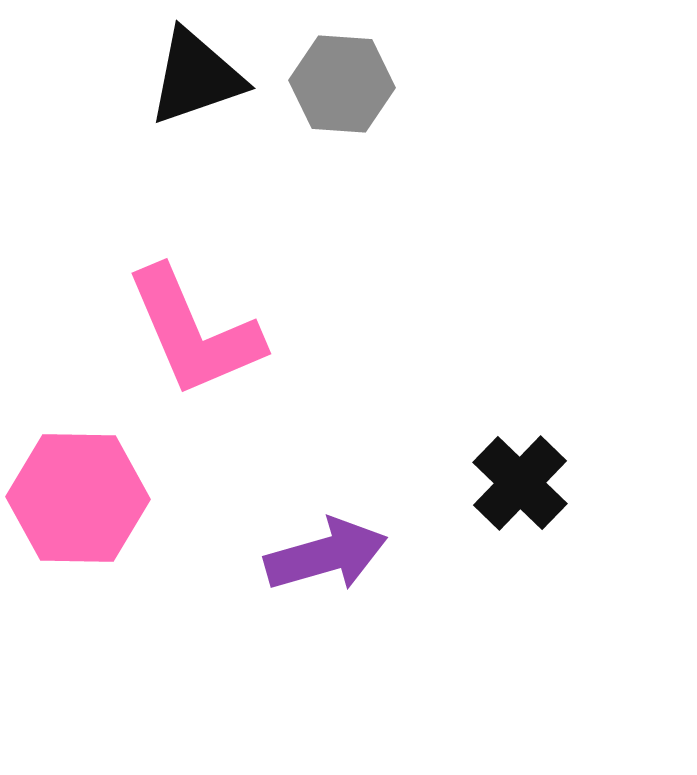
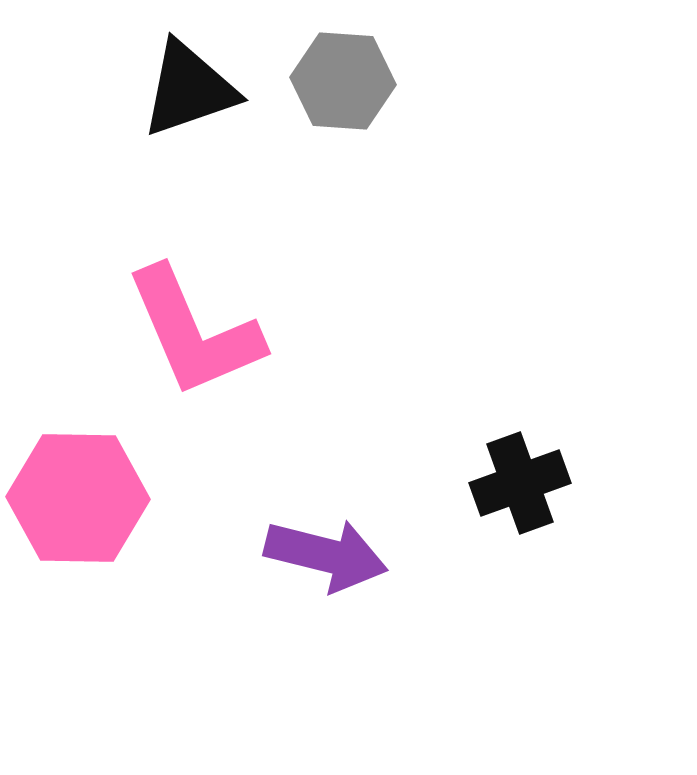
black triangle: moved 7 px left, 12 px down
gray hexagon: moved 1 px right, 3 px up
black cross: rotated 26 degrees clockwise
purple arrow: rotated 30 degrees clockwise
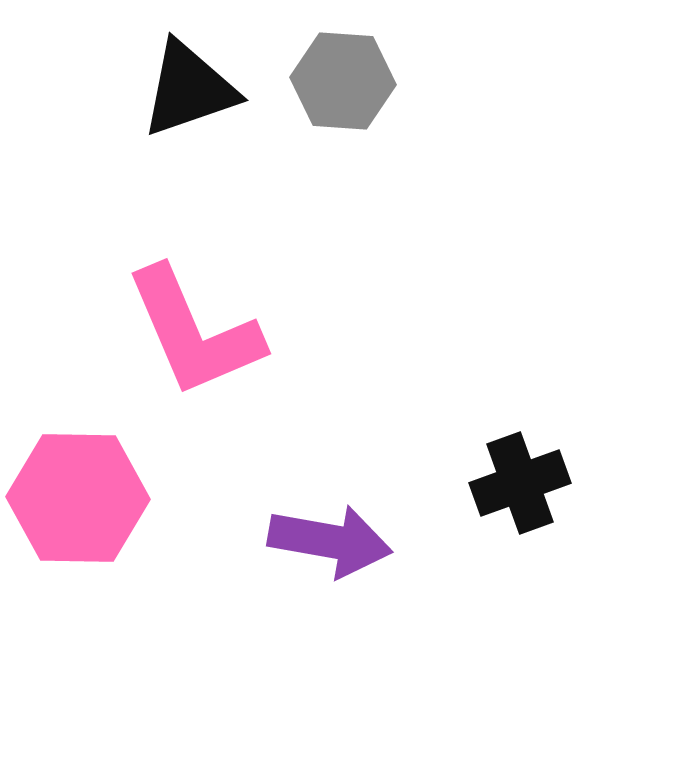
purple arrow: moved 4 px right, 14 px up; rotated 4 degrees counterclockwise
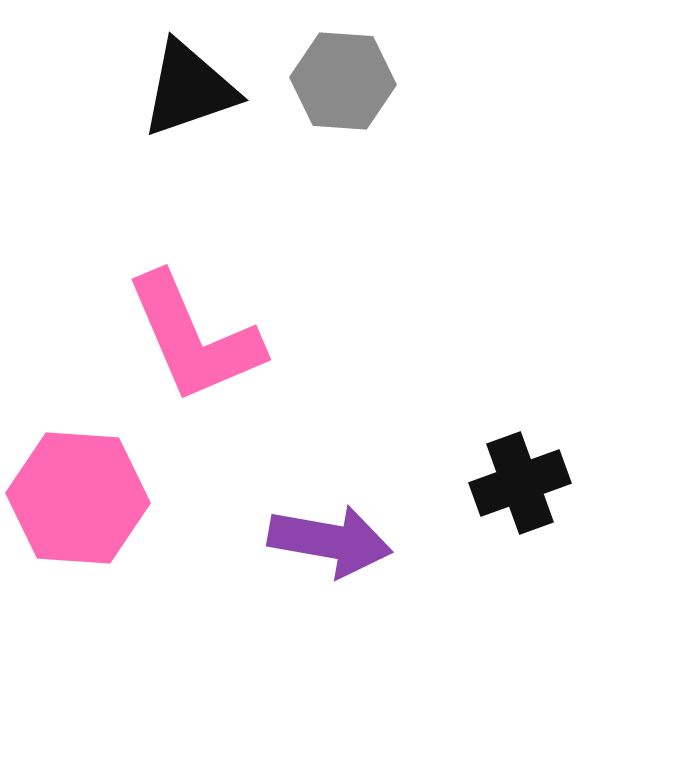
pink L-shape: moved 6 px down
pink hexagon: rotated 3 degrees clockwise
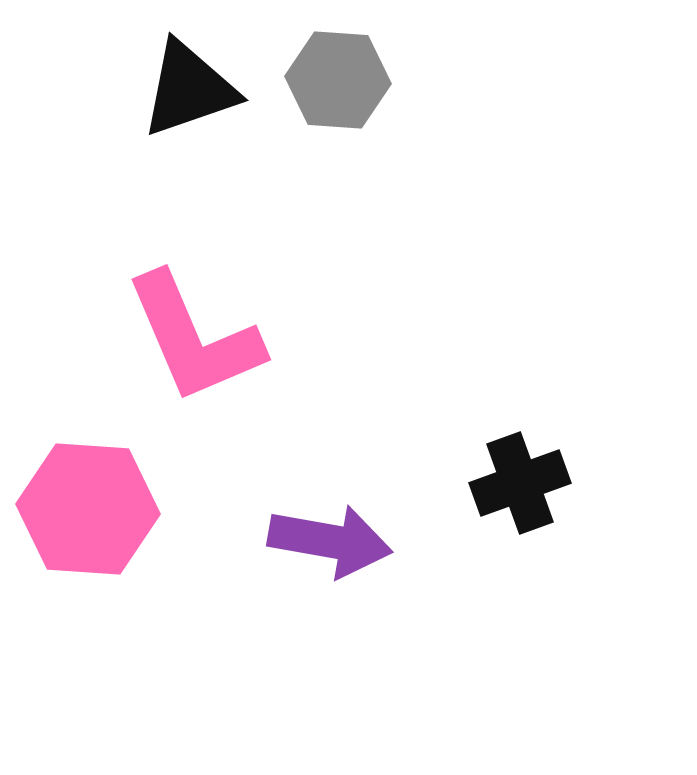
gray hexagon: moved 5 px left, 1 px up
pink hexagon: moved 10 px right, 11 px down
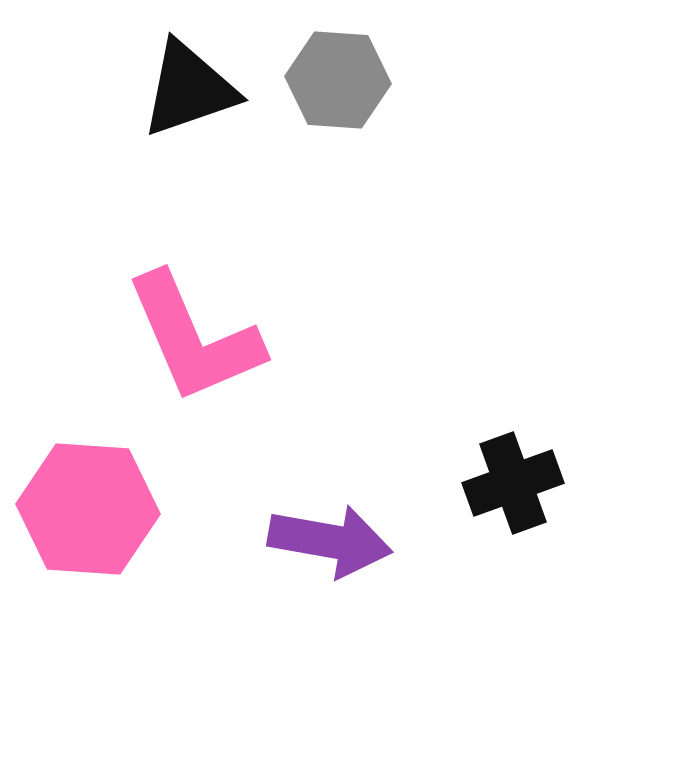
black cross: moved 7 px left
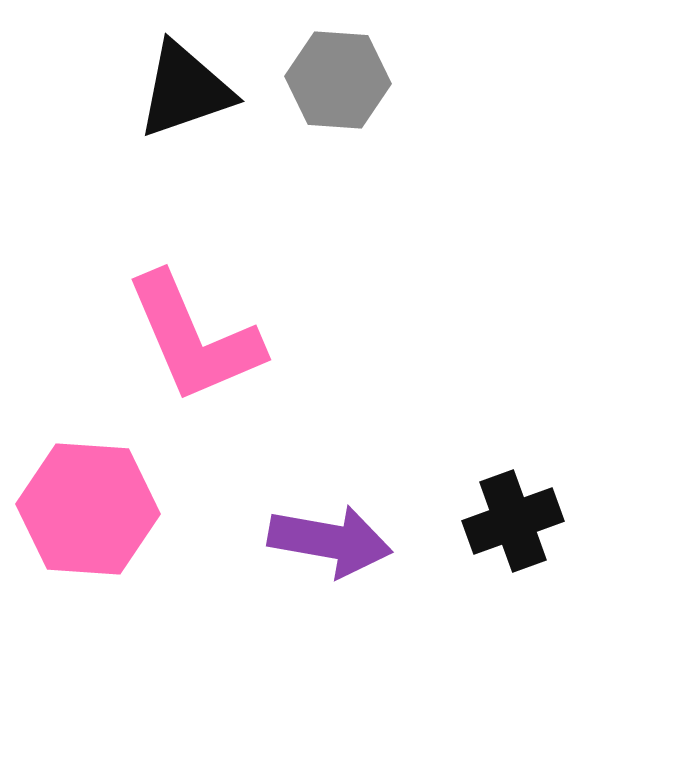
black triangle: moved 4 px left, 1 px down
black cross: moved 38 px down
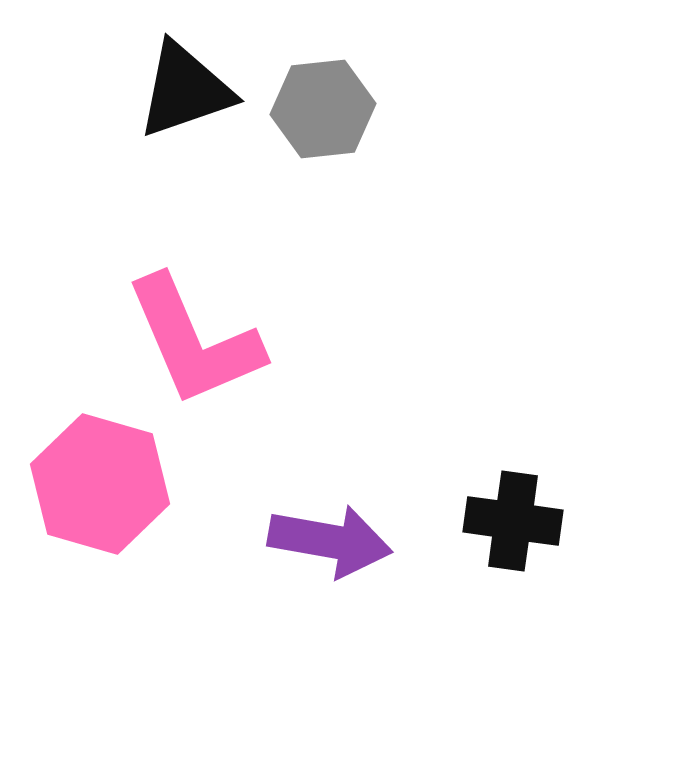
gray hexagon: moved 15 px left, 29 px down; rotated 10 degrees counterclockwise
pink L-shape: moved 3 px down
pink hexagon: moved 12 px right, 25 px up; rotated 12 degrees clockwise
black cross: rotated 28 degrees clockwise
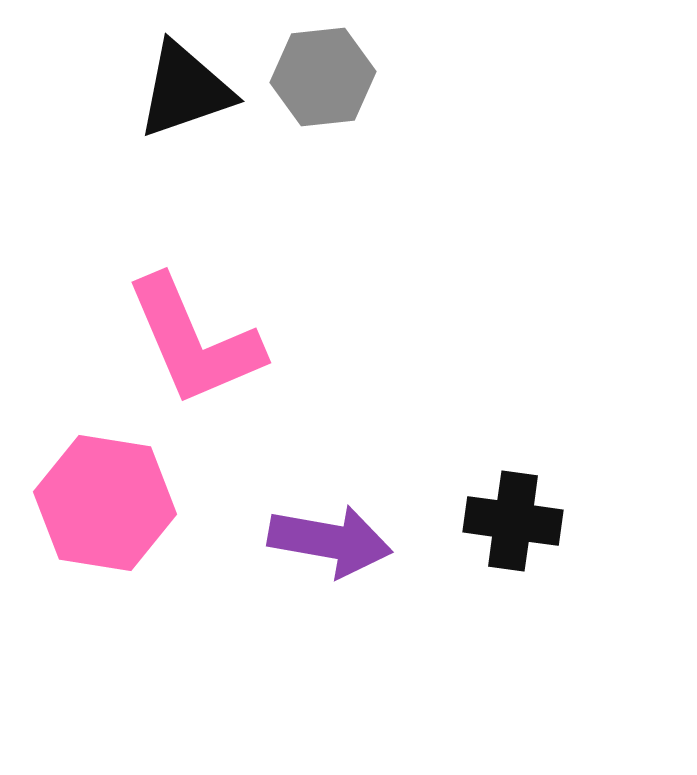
gray hexagon: moved 32 px up
pink hexagon: moved 5 px right, 19 px down; rotated 7 degrees counterclockwise
